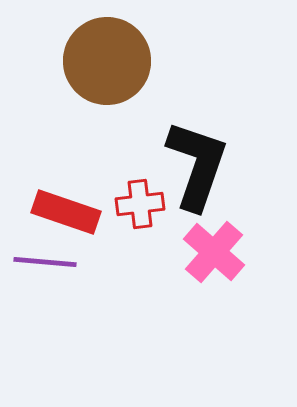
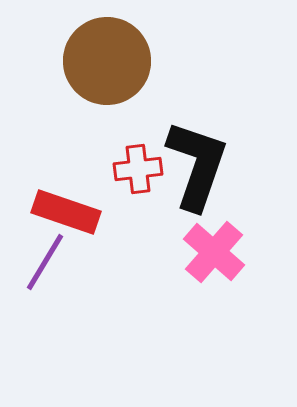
red cross: moved 2 px left, 35 px up
purple line: rotated 64 degrees counterclockwise
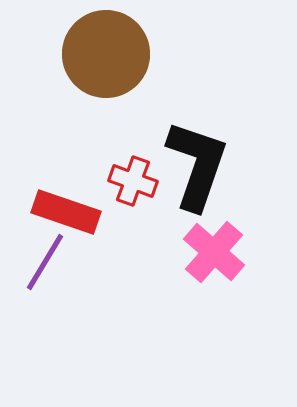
brown circle: moved 1 px left, 7 px up
red cross: moved 5 px left, 12 px down; rotated 27 degrees clockwise
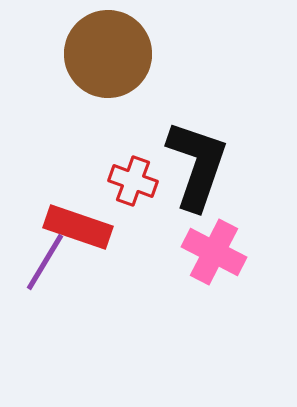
brown circle: moved 2 px right
red rectangle: moved 12 px right, 15 px down
pink cross: rotated 14 degrees counterclockwise
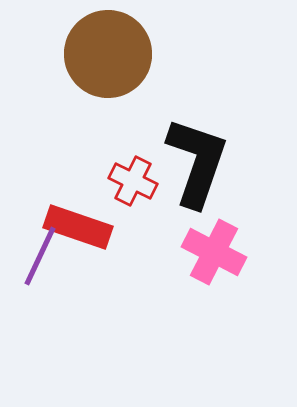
black L-shape: moved 3 px up
red cross: rotated 6 degrees clockwise
purple line: moved 5 px left, 6 px up; rotated 6 degrees counterclockwise
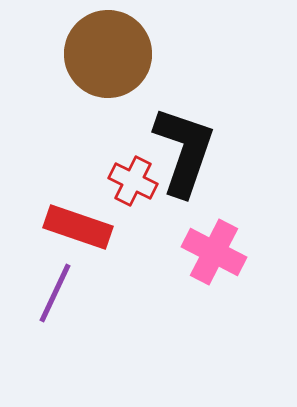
black L-shape: moved 13 px left, 11 px up
purple line: moved 15 px right, 37 px down
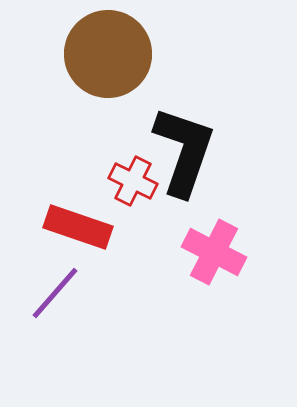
purple line: rotated 16 degrees clockwise
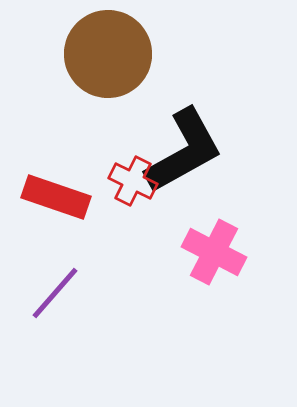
black L-shape: rotated 42 degrees clockwise
red rectangle: moved 22 px left, 30 px up
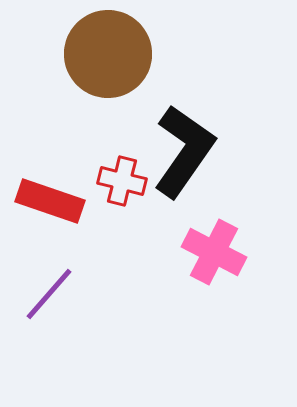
black L-shape: rotated 26 degrees counterclockwise
red cross: moved 11 px left; rotated 12 degrees counterclockwise
red rectangle: moved 6 px left, 4 px down
purple line: moved 6 px left, 1 px down
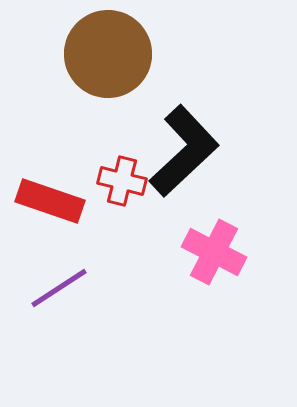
black L-shape: rotated 12 degrees clockwise
purple line: moved 10 px right, 6 px up; rotated 16 degrees clockwise
